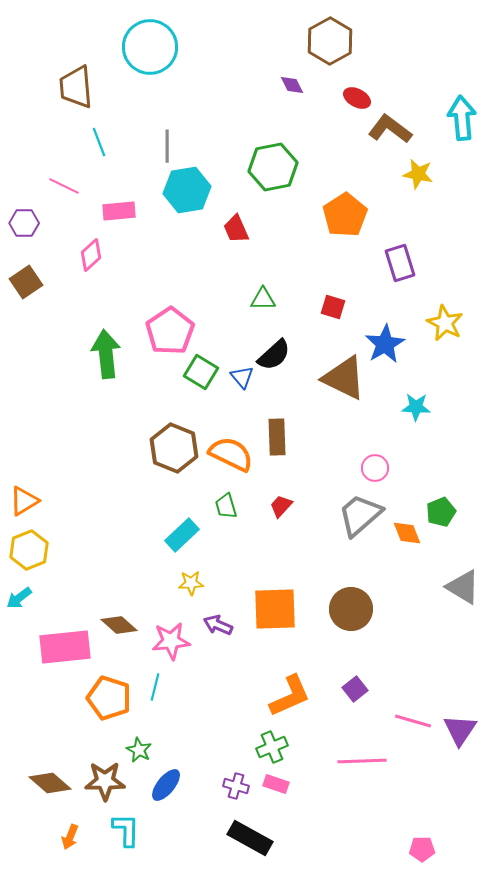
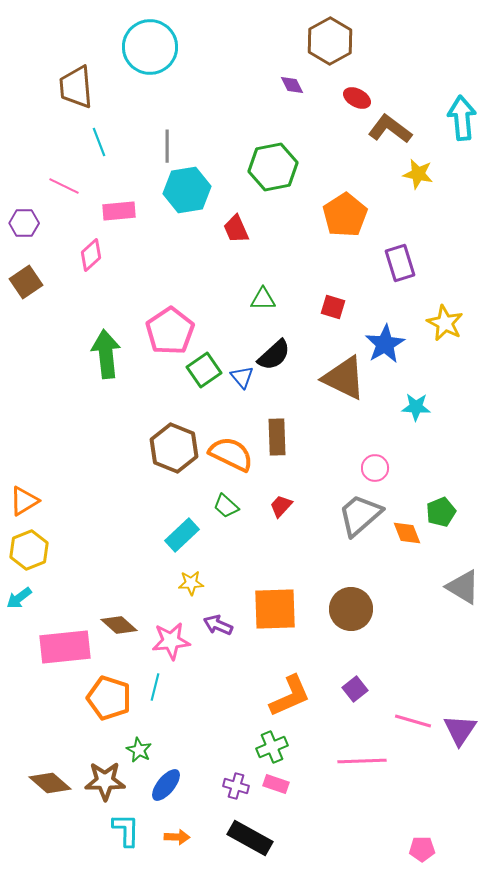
green square at (201, 372): moved 3 px right, 2 px up; rotated 24 degrees clockwise
green trapezoid at (226, 506): rotated 32 degrees counterclockwise
orange arrow at (70, 837): moved 107 px right; rotated 110 degrees counterclockwise
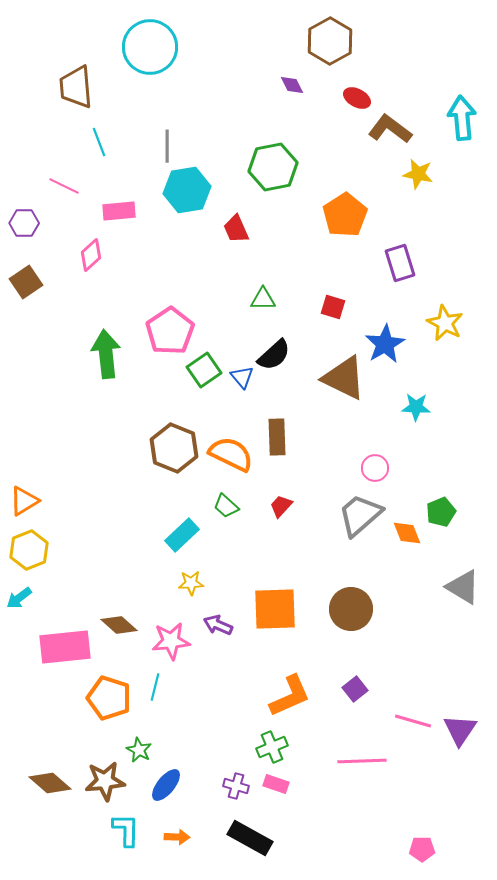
brown star at (105, 781): rotated 6 degrees counterclockwise
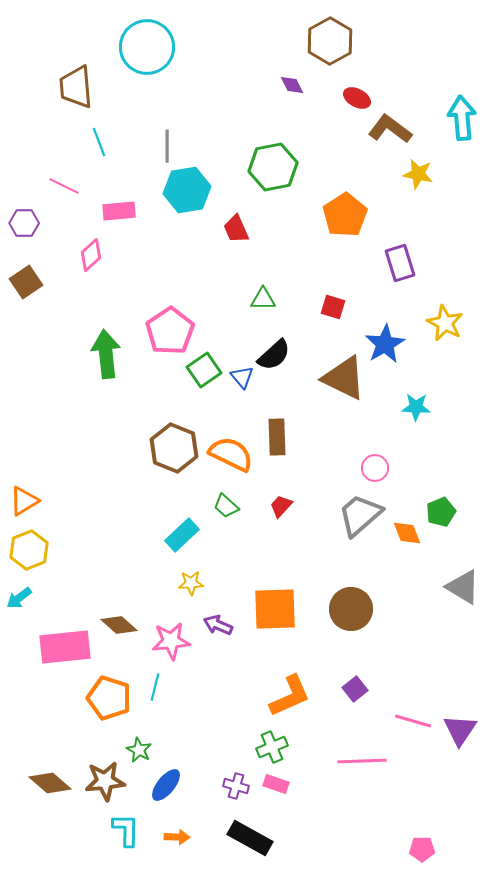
cyan circle at (150, 47): moved 3 px left
